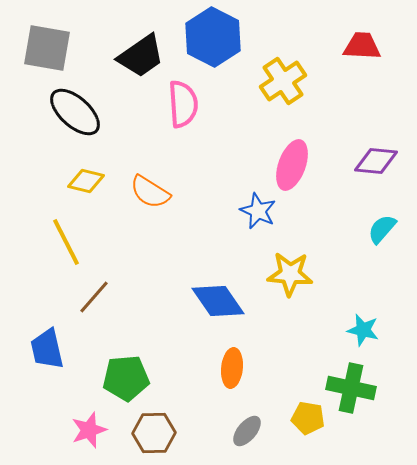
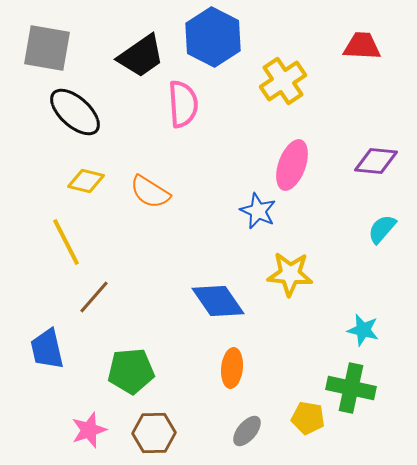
green pentagon: moved 5 px right, 7 px up
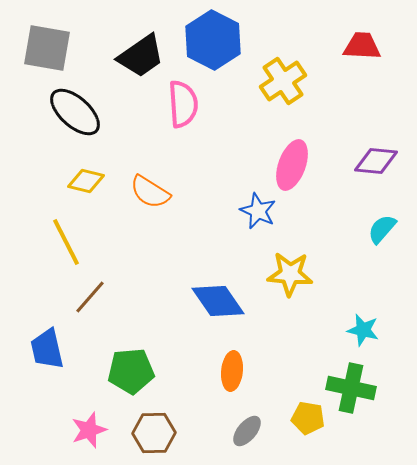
blue hexagon: moved 3 px down
brown line: moved 4 px left
orange ellipse: moved 3 px down
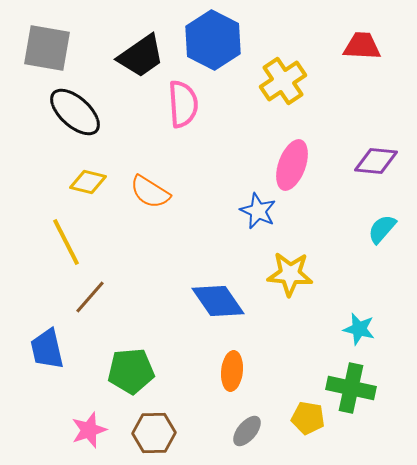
yellow diamond: moved 2 px right, 1 px down
cyan star: moved 4 px left, 1 px up
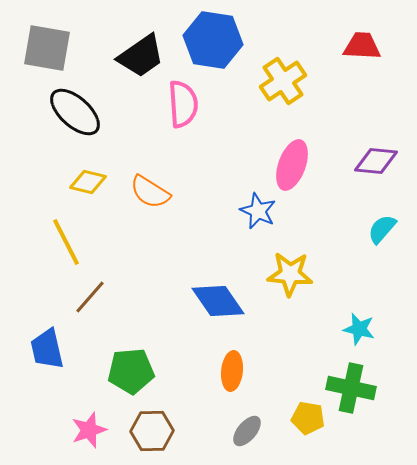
blue hexagon: rotated 18 degrees counterclockwise
brown hexagon: moved 2 px left, 2 px up
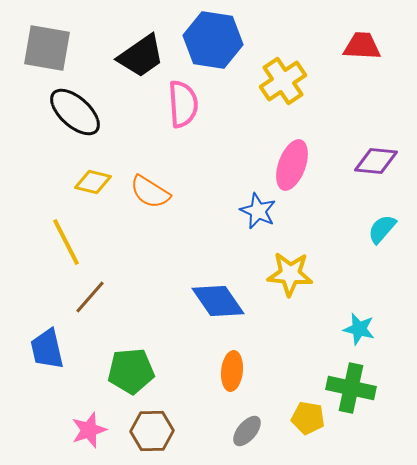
yellow diamond: moved 5 px right
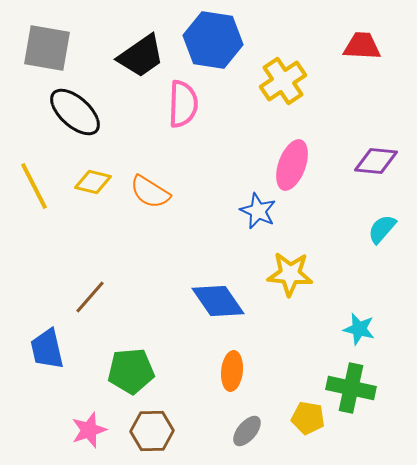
pink semicircle: rotated 6 degrees clockwise
yellow line: moved 32 px left, 56 px up
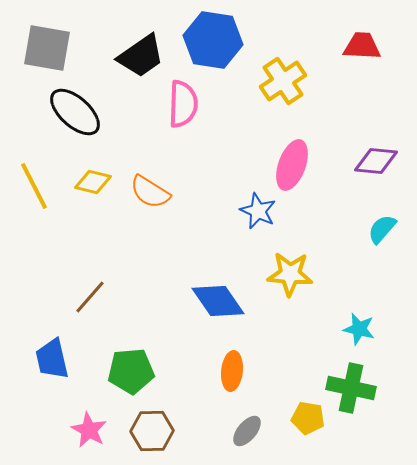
blue trapezoid: moved 5 px right, 10 px down
pink star: rotated 24 degrees counterclockwise
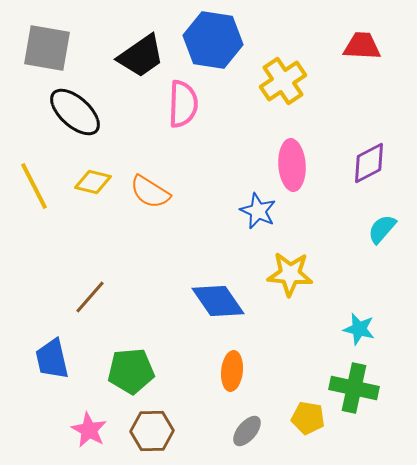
purple diamond: moved 7 px left, 2 px down; rotated 33 degrees counterclockwise
pink ellipse: rotated 24 degrees counterclockwise
green cross: moved 3 px right
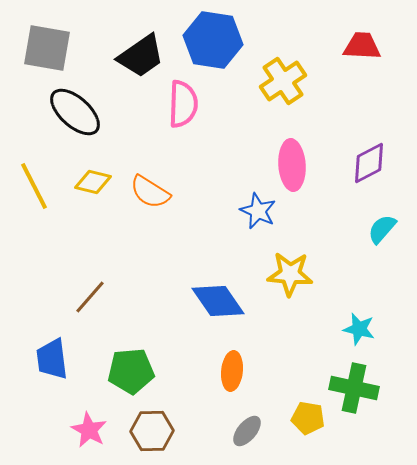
blue trapezoid: rotated 6 degrees clockwise
